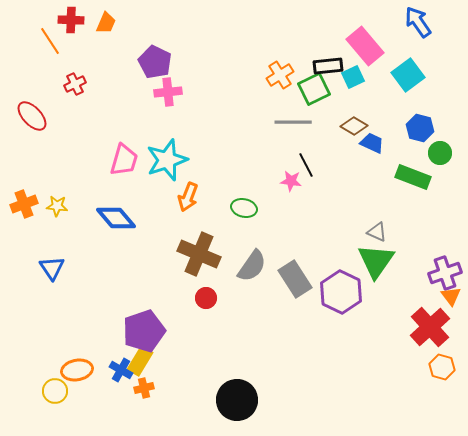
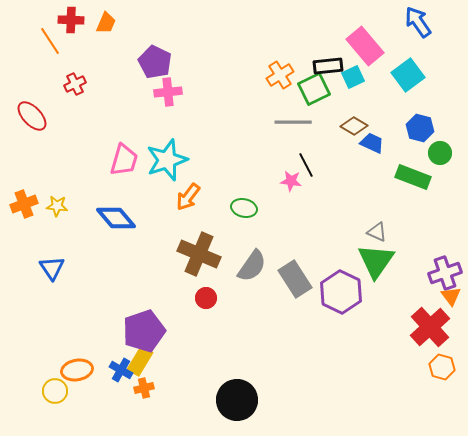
orange arrow at (188, 197): rotated 16 degrees clockwise
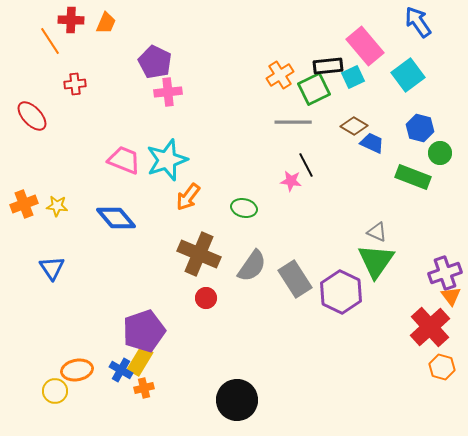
red cross at (75, 84): rotated 20 degrees clockwise
pink trapezoid at (124, 160): rotated 84 degrees counterclockwise
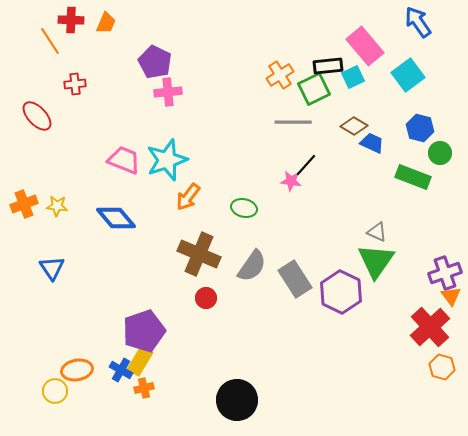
red ellipse at (32, 116): moved 5 px right
black line at (306, 165): rotated 70 degrees clockwise
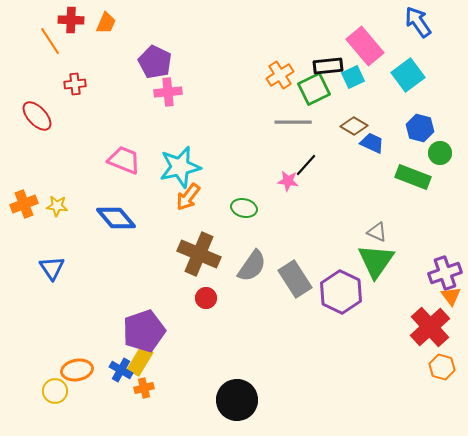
cyan star at (167, 160): moved 13 px right, 7 px down; rotated 6 degrees clockwise
pink star at (291, 181): moved 3 px left
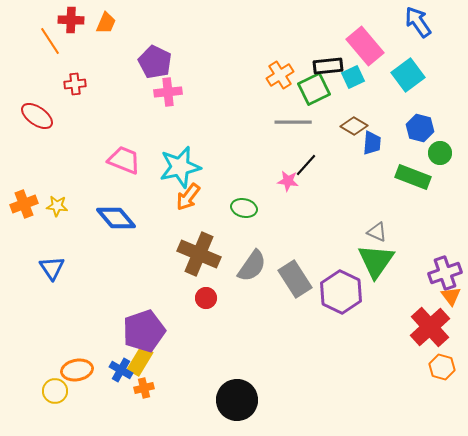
red ellipse at (37, 116): rotated 12 degrees counterclockwise
blue trapezoid at (372, 143): rotated 70 degrees clockwise
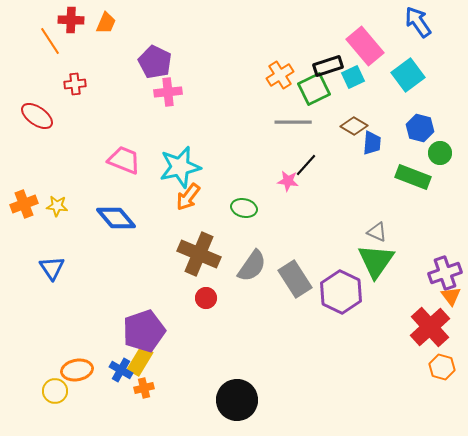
black rectangle at (328, 66): rotated 12 degrees counterclockwise
